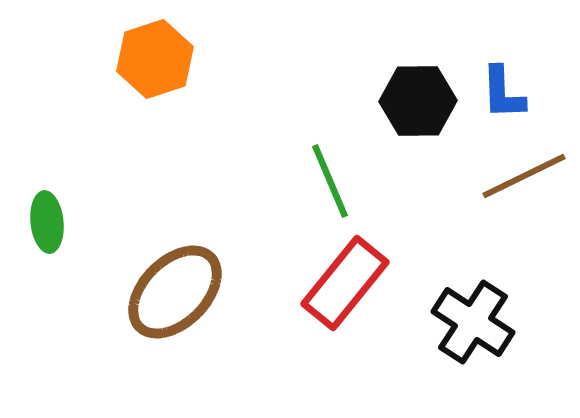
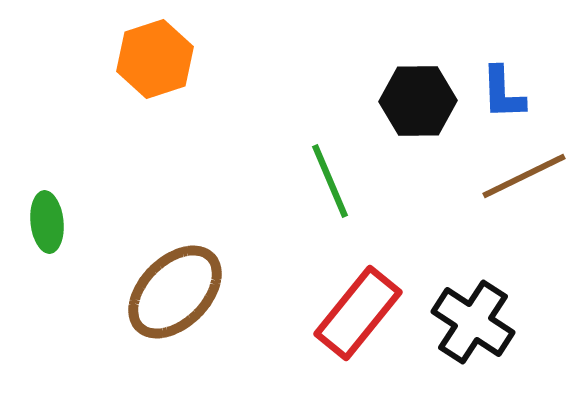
red rectangle: moved 13 px right, 30 px down
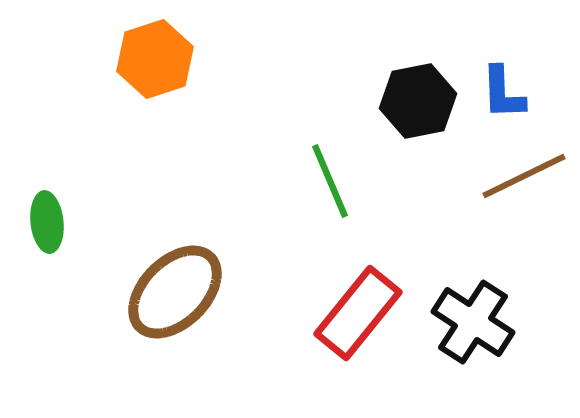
black hexagon: rotated 10 degrees counterclockwise
